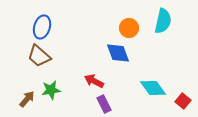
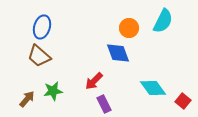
cyan semicircle: rotated 15 degrees clockwise
red arrow: rotated 72 degrees counterclockwise
green star: moved 2 px right, 1 px down
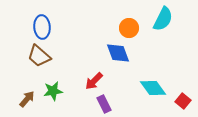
cyan semicircle: moved 2 px up
blue ellipse: rotated 20 degrees counterclockwise
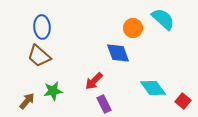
cyan semicircle: rotated 75 degrees counterclockwise
orange circle: moved 4 px right
brown arrow: moved 2 px down
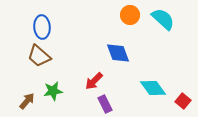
orange circle: moved 3 px left, 13 px up
purple rectangle: moved 1 px right
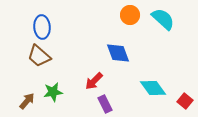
green star: moved 1 px down
red square: moved 2 px right
